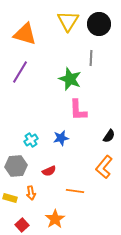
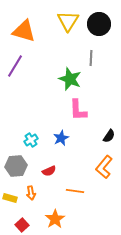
orange triangle: moved 1 px left, 3 px up
purple line: moved 5 px left, 6 px up
blue star: rotated 14 degrees counterclockwise
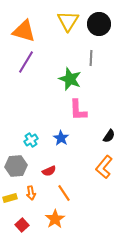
purple line: moved 11 px right, 4 px up
blue star: rotated 14 degrees counterclockwise
orange line: moved 11 px left, 2 px down; rotated 48 degrees clockwise
yellow rectangle: rotated 32 degrees counterclockwise
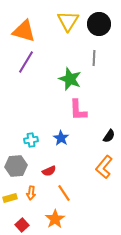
gray line: moved 3 px right
cyan cross: rotated 24 degrees clockwise
orange arrow: rotated 16 degrees clockwise
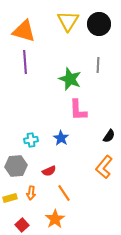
gray line: moved 4 px right, 7 px down
purple line: moved 1 px left; rotated 35 degrees counterclockwise
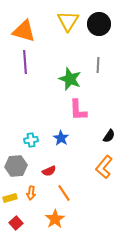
red square: moved 6 px left, 2 px up
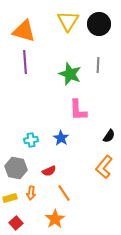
green star: moved 5 px up
gray hexagon: moved 2 px down; rotated 15 degrees clockwise
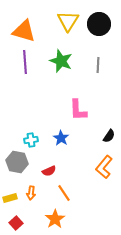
green star: moved 9 px left, 13 px up
gray hexagon: moved 1 px right, 6 px up
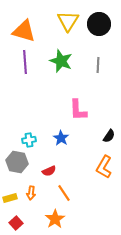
cyan cross: moved 2 px left
orange L-shape: rotated 10 degrees counterclockwise
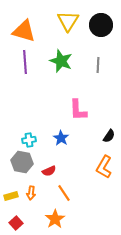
black circle: moved 2 px right, 1 px down
gray hexagon: moved 5 px right
yellow rectangle: moved 1 px right, 2 px up
